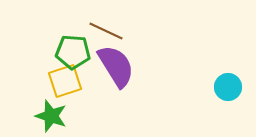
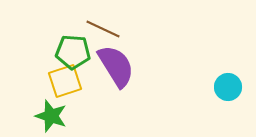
brown line: moved 3 px left, 2 px up
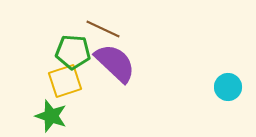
purple semicircle: moved 1 px left, 3 px up; rotated 15 degrees counterclockwise
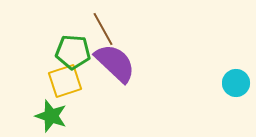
brown line: rotated 36 degrees clockwise
cyan circle: moved 8 px right, 4 px up
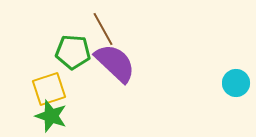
yellow square: moved 16 px left, 8 px down
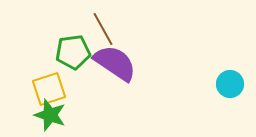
green pentagon: rotated 12 degrees counterclockwise
purple semicircle: rotated 9 degrees counterclockwise
cyan circle: moved 6 px left, 1 px down
green star: moved 1 px left, 1 px up
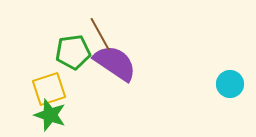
brown line: moved 3 px left, 5 px down
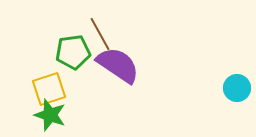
purple semicircle: moved 3 px right, 2 px down
cyan circle: moved 7 px right, 4 px down
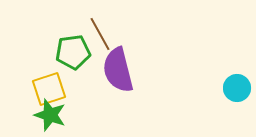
purple semicircle: moved 5 px down; rotated 138 degrees counterclockwise
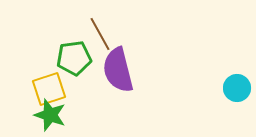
green pentagon: moved 1 px right, 6 px down
